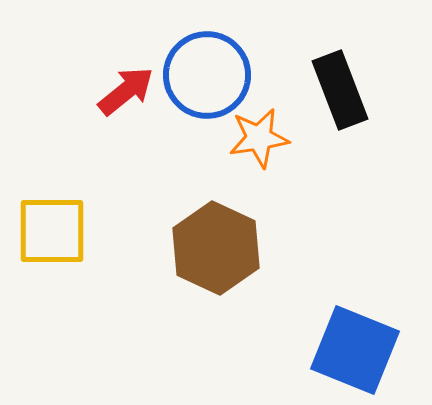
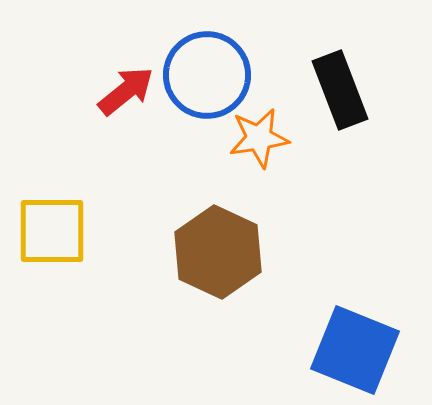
brown hexagon: moved 2 px right, 4 px down
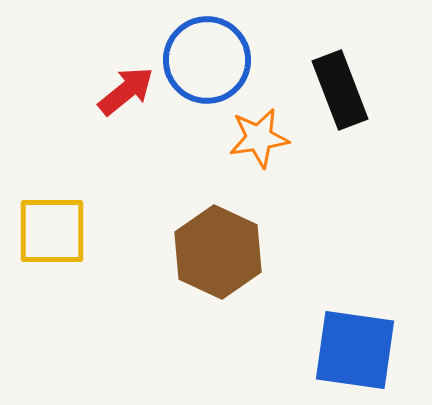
blue circle: moved 15 px up
blue square: rotated 14 degrees counterclockwise
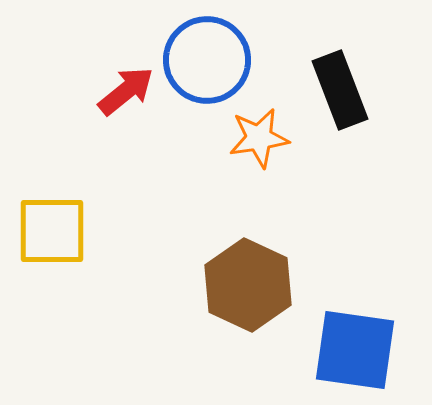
brown hexagon: moved 30 px right, 33 px down
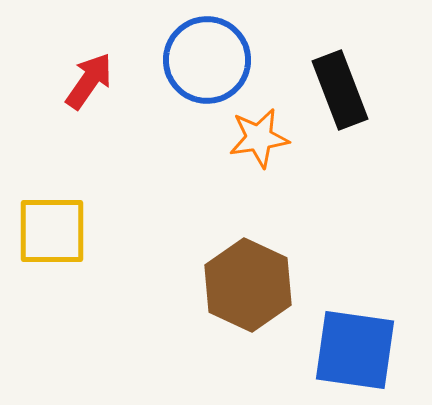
red arrow: moved 37 px left, 10 px up; rotated 16 degrees counterclockwise
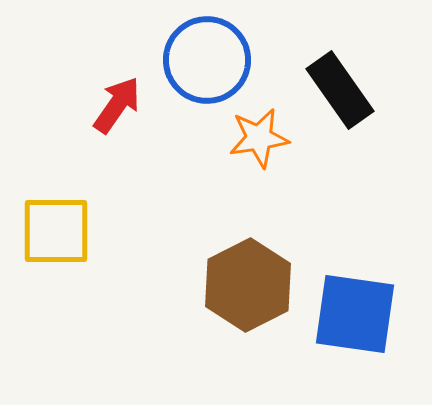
red arrow: moved 28 px right, 24 px down
black rectangle: rotated 14 degrees counterclockwise
yellow square: moved 4 px right
brown hexagon: rotated 8 degrees clockwise
blue square: moved 36 px up
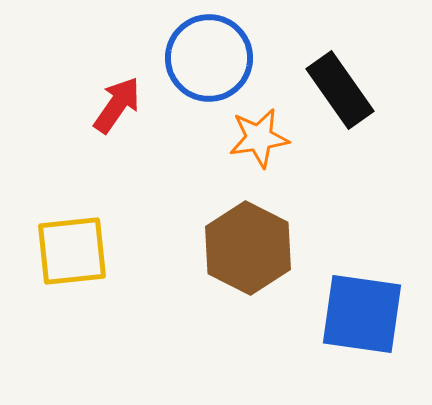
blue circle: moved 2 px right, 2 px up
yellow square: moved 16 px right, 20 px down; rotated 6 degrees counterclockwise
brown hexagon: moved 37 px up; rotated 6 degrees counterclockwise
blue square: moved 7 px right
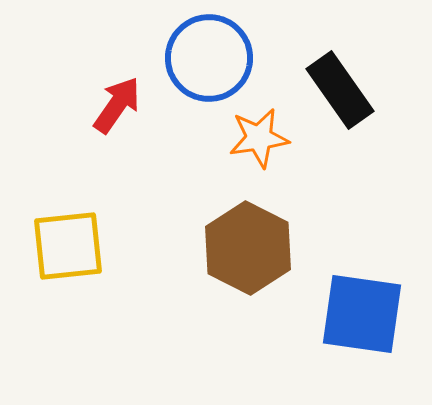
yellow square: moved 4 px left, 5 px up
